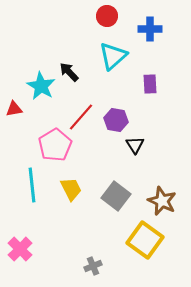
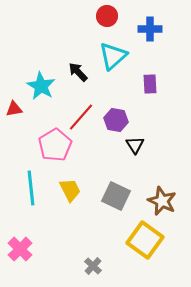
black arrow: moved 9 px right
cyan line: moved 1 px left, 3 px down
yellow trapezoid: moved 1 px left, 1 px down
gray square: rotated 12 degrees counterclockwise
gray cross: rotated 24 degrees counterclockwise
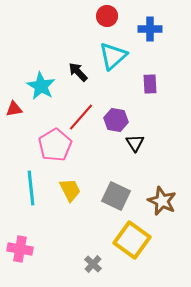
black triangle: moved 2 px up
yellow square: moved 13 px left
pink cross: rotated 35 degrees counterclockwise
gray cross: moved 2 px up
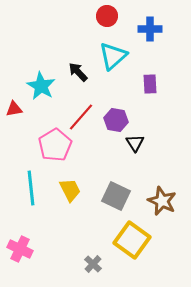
pink cross: rotated 15 degrees clockwise
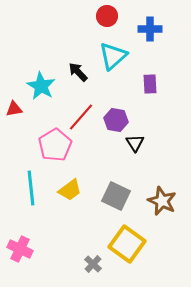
yellow trapezoid: rotated 80 degrees clockwise
yellow square: moved 5 px left, 4 px down
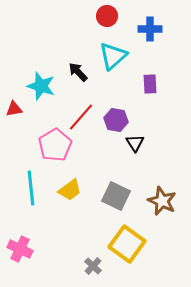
cyan star: rotated 12 degrees counterclockwise
gray cross: moved 2 px down
